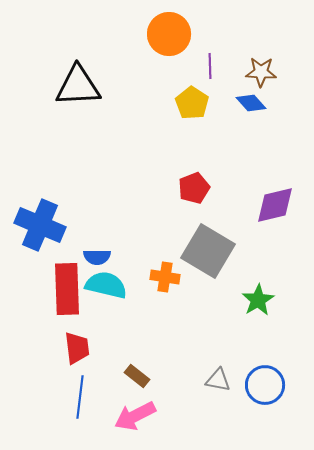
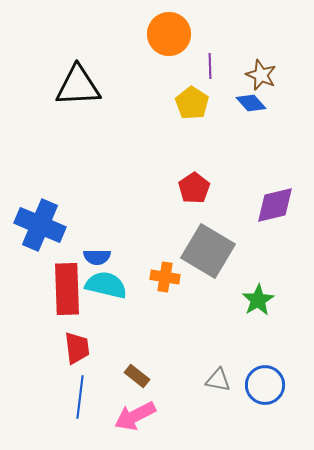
brown star: moved 3 px down; rotated 20 degrees clockwise
red pentagon: rotated 12 degrees counterclockwise
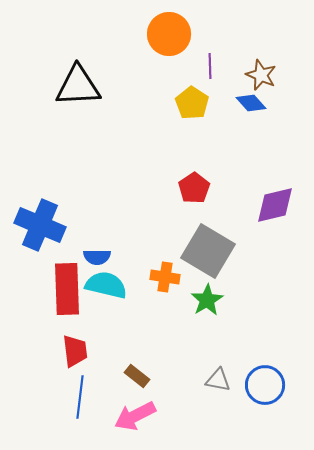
green star: moved 51 px left
red trapezoid: moved 2 px left, 3 px down
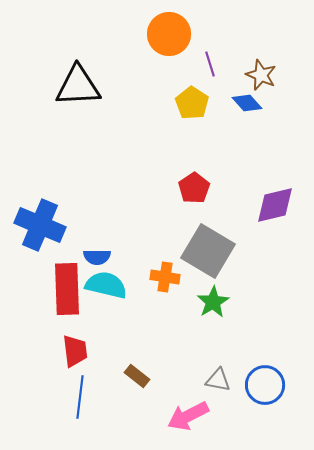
purple line: moved 2 px up; rotated 15 degrees counterclockwise
blue diamond: moved 4 px left
green star: moved 6 px right, 2 px down
pink arrow: moved 53 px right
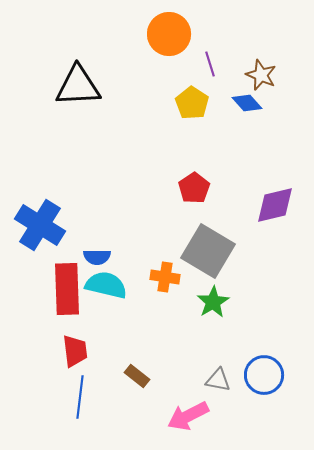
blue cross: rotated 9 degrees clockwise
blue circle: moved 1 px left, 10 px up
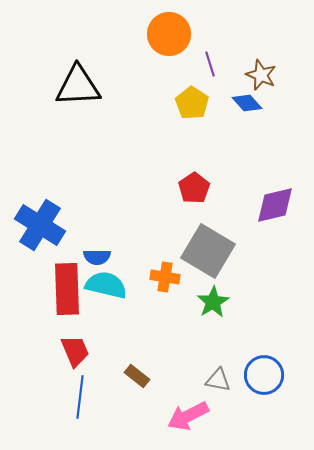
red trapezoid: rotated 16 degrees counterclockwise
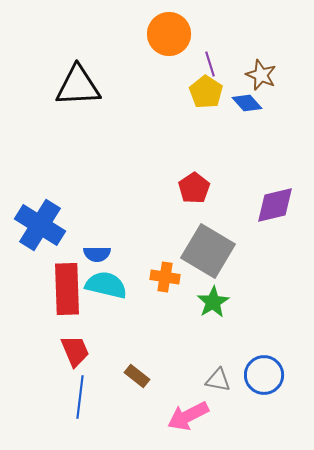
yellow pentagon: moved 14 px right, 11 px up
blue semicircle: moved 3 px up
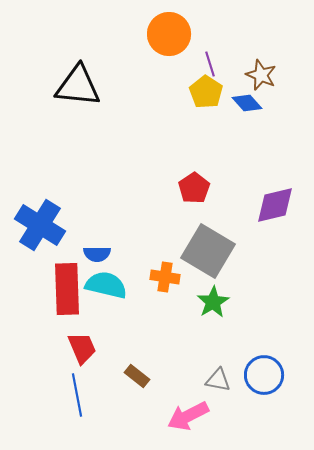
black triangle: rotated 9 degrees clockwise
red trapezoid: moved 7 px right, 3 px up
blue line: moved 3 px left, 2 px up; rotated 18 degrees counterclockwise
